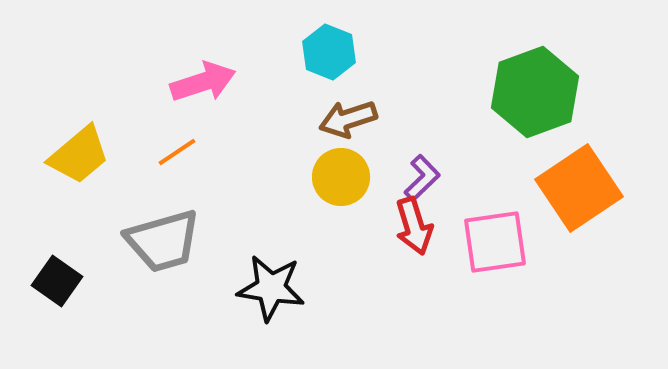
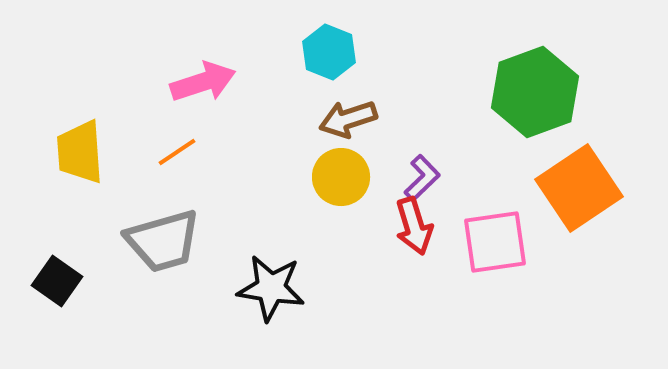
yellow trapezoid: moved 1 px right, 3 px up; rotated 126 degrees clockwise
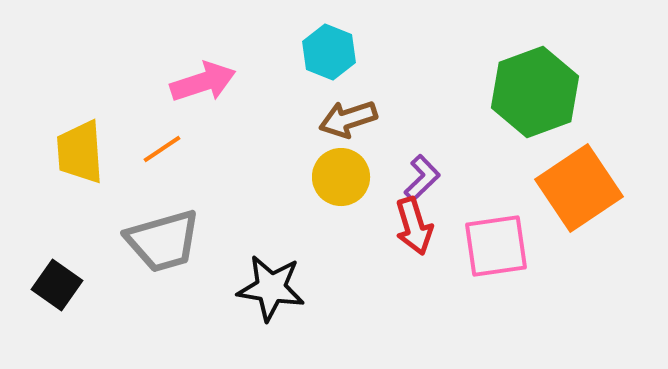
orange line: moved 15 px left, 3 px up
pink square: moved 1 px right, 4 px down
black square: moved 4 px down
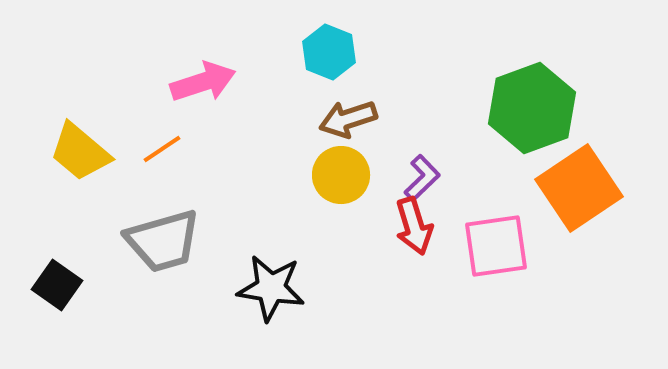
green hexagon: moved 3 px left, 16 px down
yellow trapezoid: rotated 46 degrees counterclockwise
yellow circle: moved 2 px up
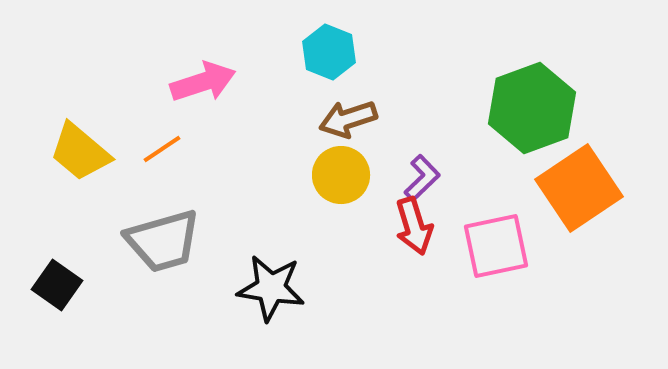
pink square: rotated 4 degrees counterclockwise
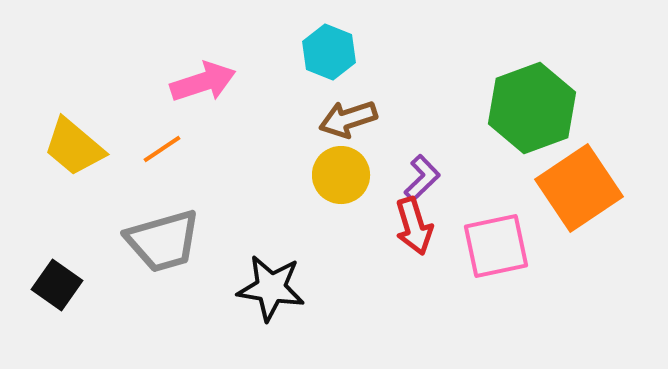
yellow trapezoid: moved 6 px left, 5 px up
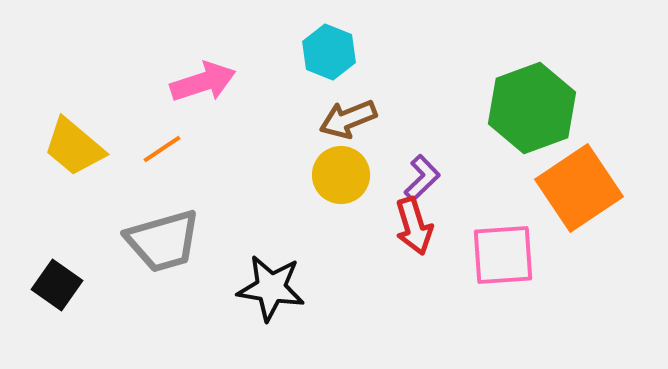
brown arrow: rotated 4 degrees counterclockwise
pink square: moved 7 px right, 9 px down; rotated 8 degrees clockwise
